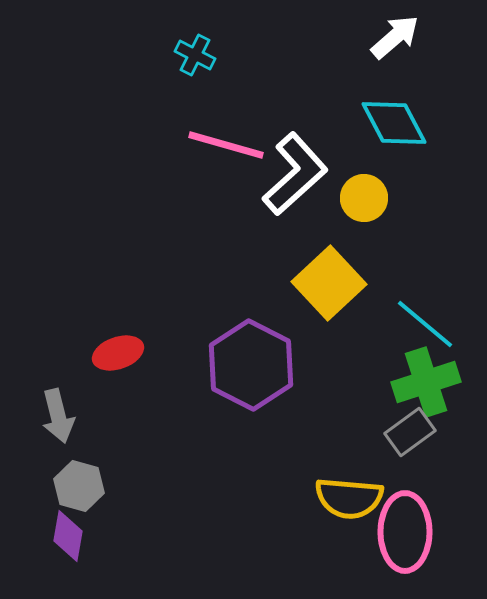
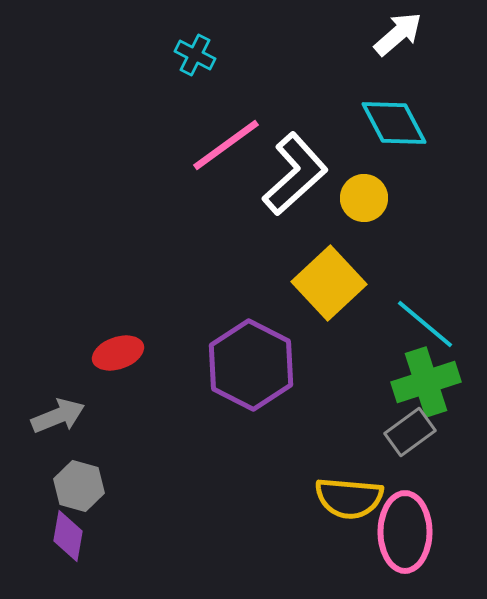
white arrow: moved 3 px right, 3 px up
pink line: rotated 52 degrees counterclockwise
gray arrow: rotated 98 degrees counterclockwise
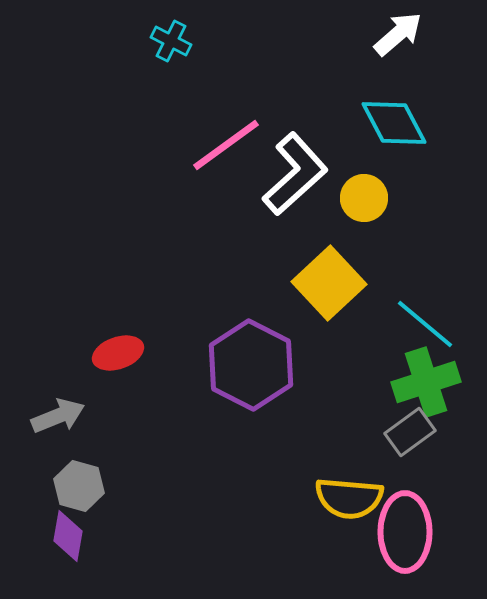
cyan cross: moved 24 px left, 14 px up
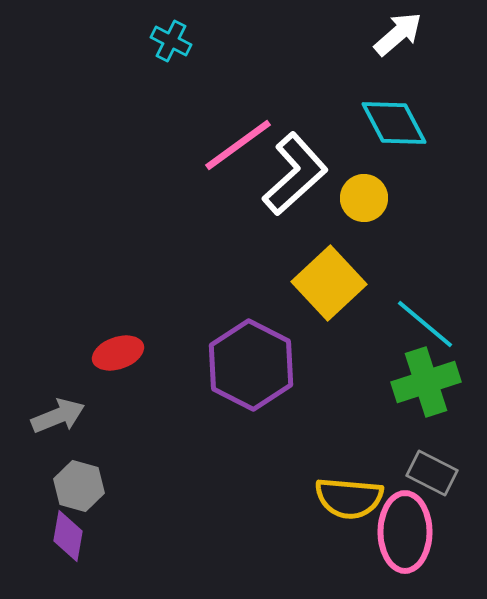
pink line: moved 12 px right
gray rectangle: moved 22 px right, 41 px down; rotated 63 degrees clockwise
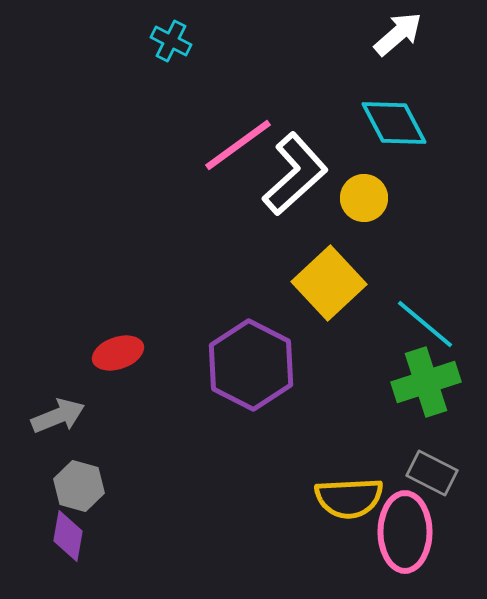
yellow semicircle: rotated 8 degrees counterclockwise
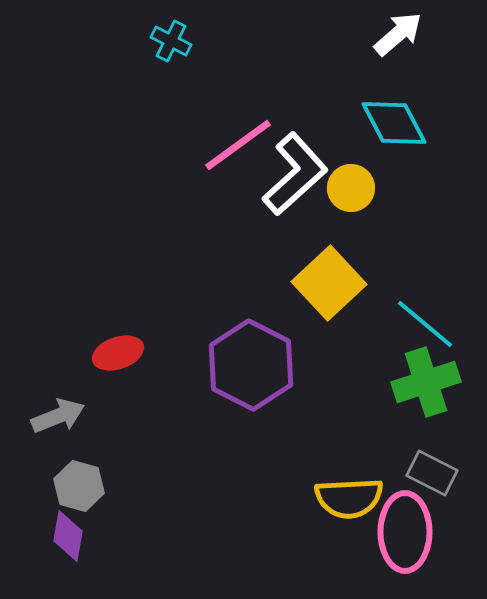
yellow circle: moved 13 px left, 10 px up
